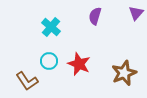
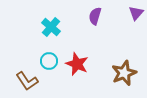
red star: moved 2 px left
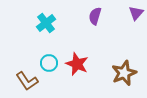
cyan cross: moved 5 px left, 4 px up; rotated 12 degrees clockwise
cyan circle: moved 2 px down
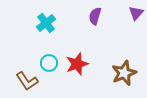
red star: rotated 30 degrees clockwise
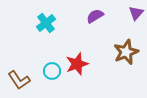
purple semicircle: rotated 42 degrees clockwise
cyan circle: moved 3 px right, 8 px down
brown star: moved 2 px right, 21 px up
brown L-shape: moved 8 px left, 1 px up
